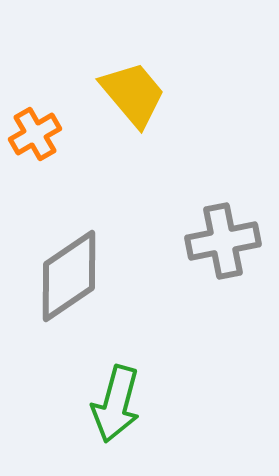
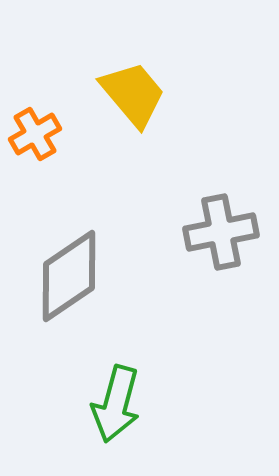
gray cross: moved 2 px left, 9 px up
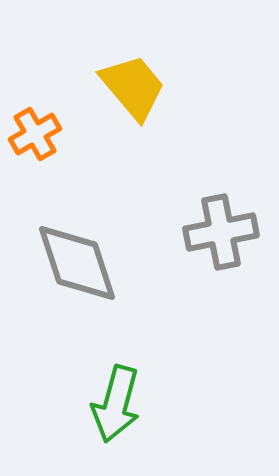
yellow trapezoid: moved 7 px up
gray diamond: moved 8 px right, 13 px up; rotated 74 degrees counterclockwise
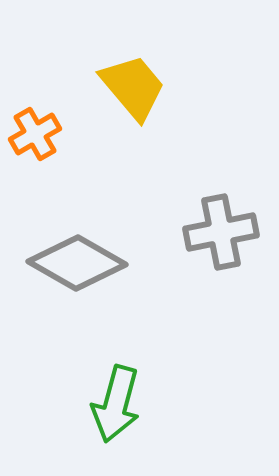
gray diamond: rotated 42 degrees counterclockwise
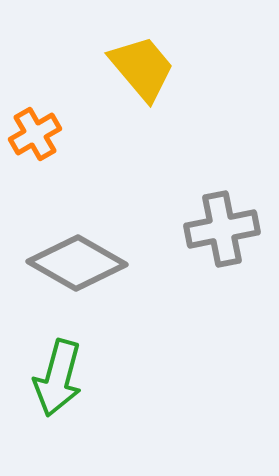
yellow trapezoid: moved 9 px right, 19 px up
gray cross: moved 1 px right, 3 px up
green arrow: moved 58 px left, 26 px up
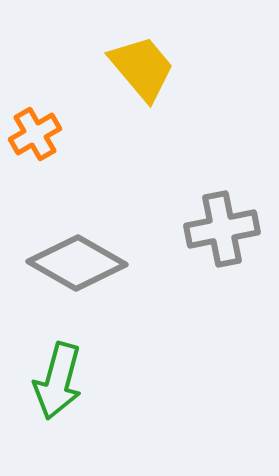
green arrow: moved 3 px down
